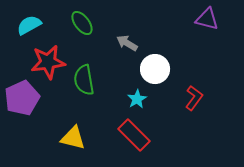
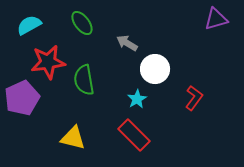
purple triangle: moved 9 px right; rotated 30 degrees counterclockwise
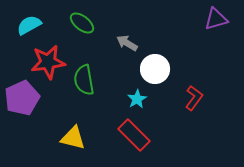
green ellipse: rotated 15 degrees counterclockwise
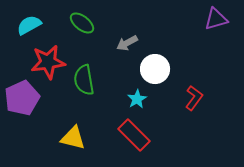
gray arrow: rotated 60 degrees counterclockwise
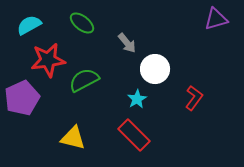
gray arrow: rotated 100 degrees counterclockwise
red star: moved 2 px up
green semicircle: rotated 72 degrees clockwise
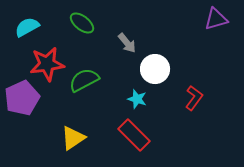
cyan semicircle: moved 2 px left, 2 px down
red star: moved 1 px left, 4 px down
cyan star: rotated 24 degrees counterclockwise
yellow triangle: rotated 48 degrees counterclockwise
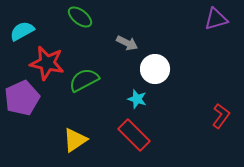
green ellipse: moved 2 px left, 6 px up
cyan semicircle: moved 5 px left, 4 px down
gray arrow: rotated 25 degrees counterclockwise
red star: moved 1 px up; rotated 20 degrees clockwise
red L-shape: moved 27 px right, 18 px down
yellow triangle: moved 2 px right, 2 px down
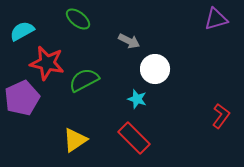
green ellipse: moved 2 px left, 2 px down
gray arrow: moved 2 px right, 2 px up
red rectangle: moved 3 px down
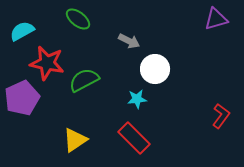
cyan star: rotated 24 degrees counterclockwise
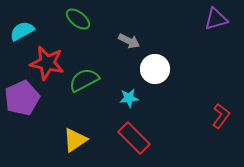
cyan star: moved 8 px left, 1 px up
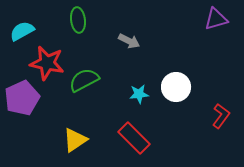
green ellipse: moved 1 px down; rotated 45 degrees clockwise
white circle: moved 21 px right, 18 px down
cyan star: moved 10 px right, 4 px up
